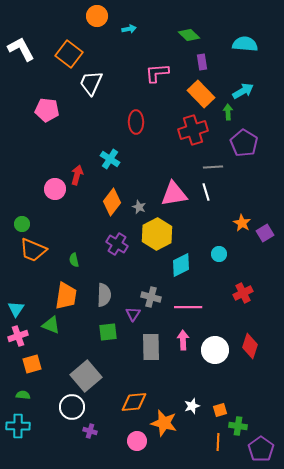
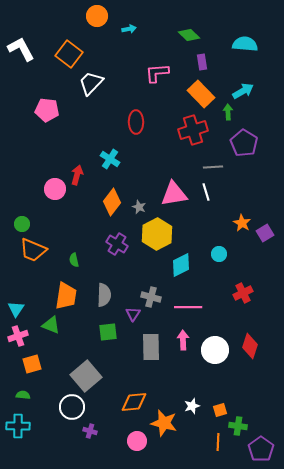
white trapezoid at (91, 83): rotated 20 degrees clockwise
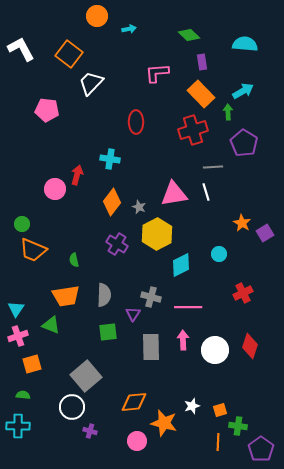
cyan cross at (110, 159): rotated 24 degrees counterclockwise
orange trapezoid at (66, 296): rotated 72 degrees clockwise
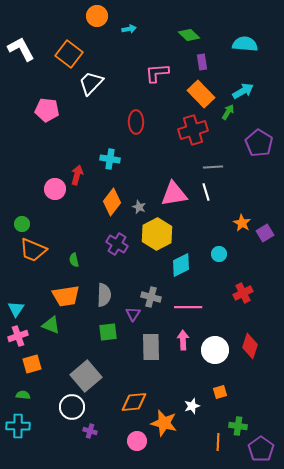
green arrow at (228, 112): rotated 35 degrees clockwise
purple pentagon at (244, 143): moved 15 px right
orange square at (220, 410): moved 18 px up
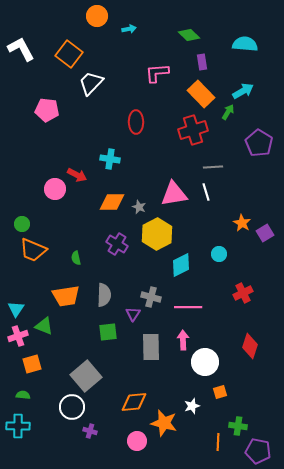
red arrow at (77, 175): rotated 102 degrees clockwise
orange diamond at (112, 202): rotated 52 degrees clockwise
green semicircle at (74, 260): moved 2 px right, 2 px up
green triangle at (51, 325): moved 7 px left, 1 px down
white circle at (215, 350): moved 10 px left, 12 px down
purple pentagon at (261, 449): moved 3 px left, 2 px down; rotated 25 degrees counterclockwise
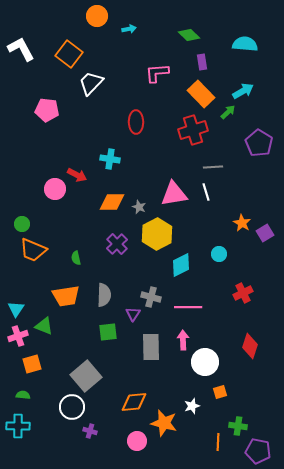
green arrow at (228, 112): rotated 14 degrees clockwise
purple cross at (117, 244): rotated 15 degrees clockwise
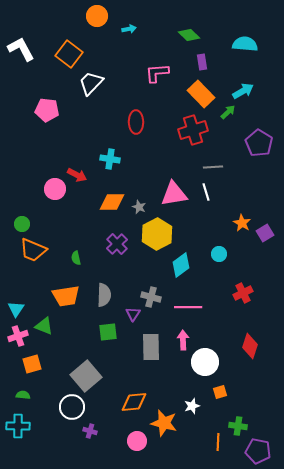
cyan diamond at (181, 265): rotated 10 degrees counterclockwise
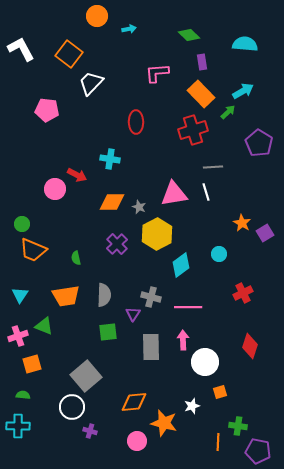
cyan triangle at (16, 309): moved 4 px right, 14 px up
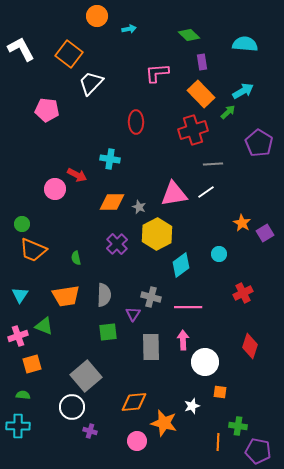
gray line at (213, 167): moved 3 px up
white line at (206, 192): rotated 72 degrees clockwise
orange square at (220, 392): rotated 24 degrees clockwise
